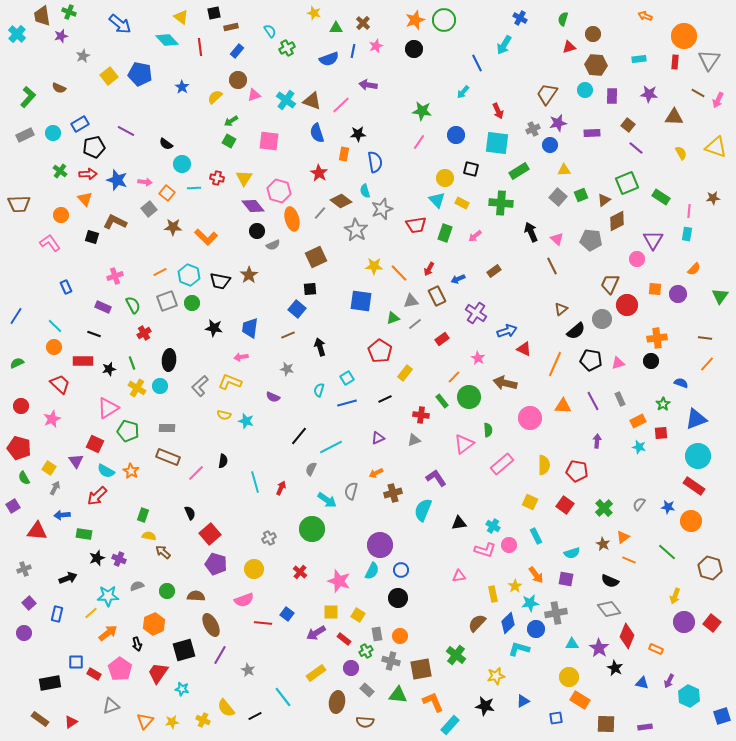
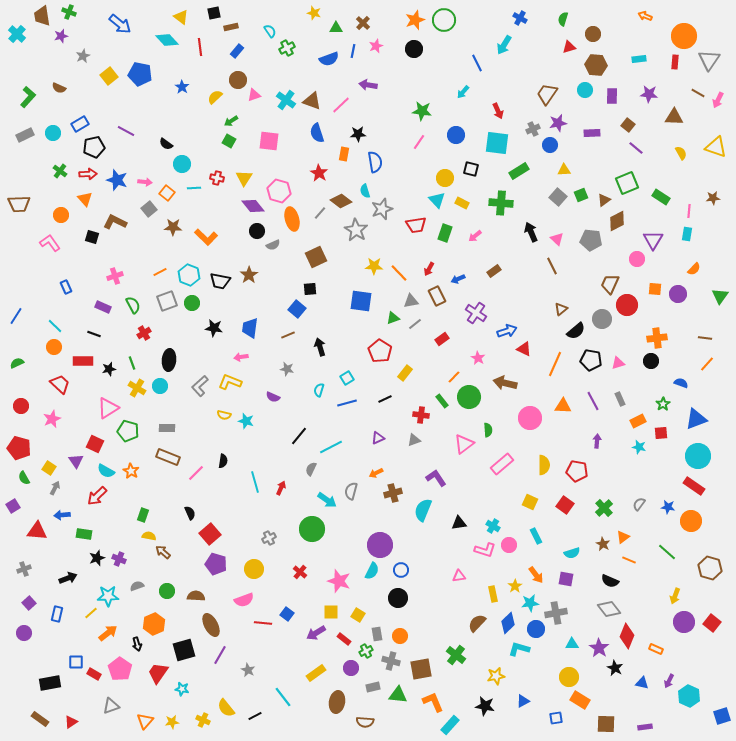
gray rectangle at (367, 690): moved 6 px right, 3 px up; rotated 56 degrees counterclockwise
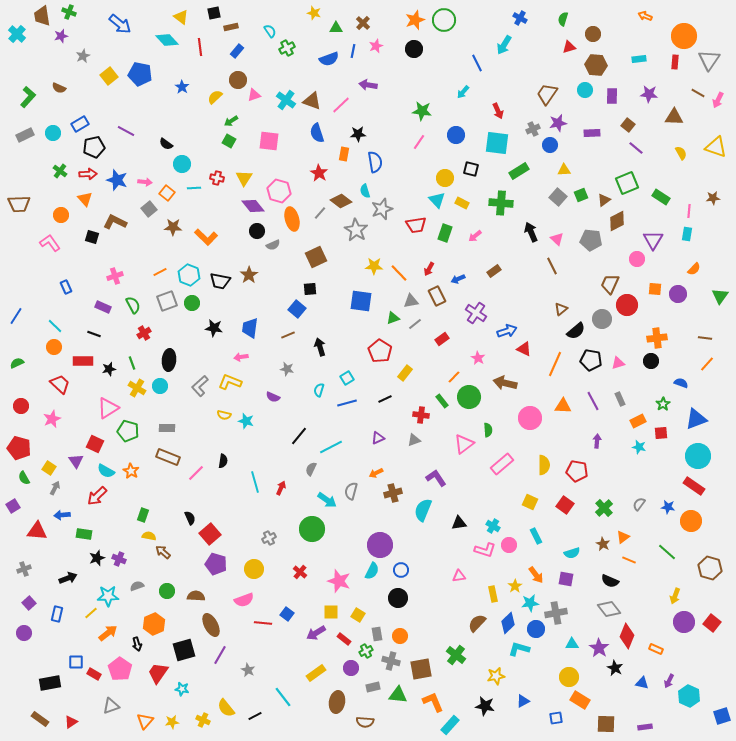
black semicircle at (190, 513): moved 5 px down
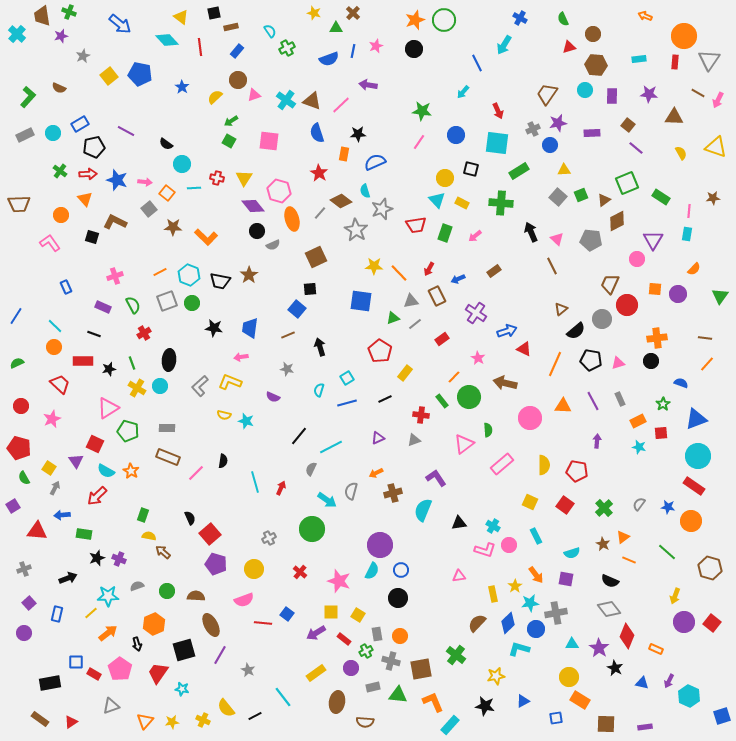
green semicircle at (563, 19): rotated 40 degrees counterclockwise
brown cross at (363, 23): moved 10 px left, 10 px up
blue semicircle at (375, 162): rotated 105 degrees counterclockwise
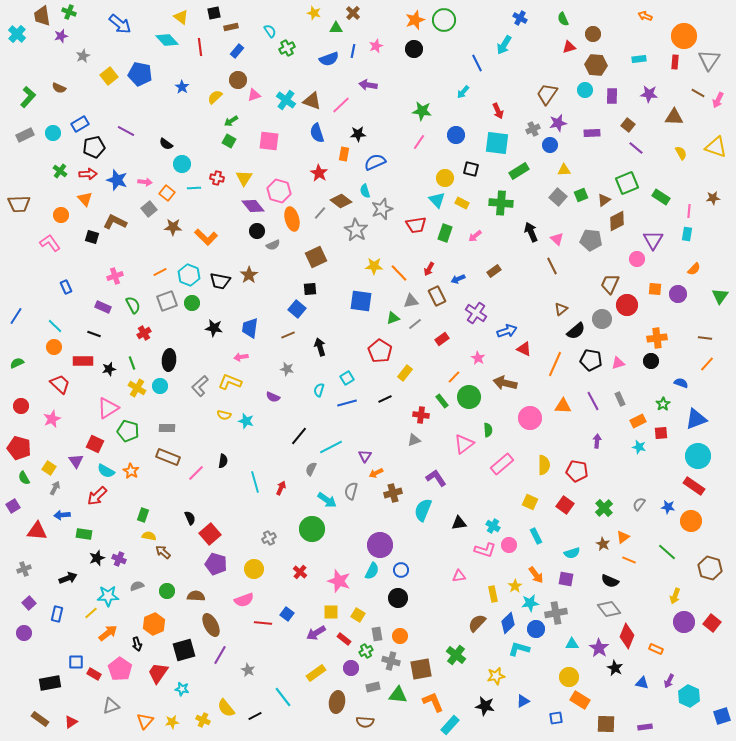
purple triangle at (378, 438): moved 13 px left, 18 px down; rotated 32 degrees counterclockwise
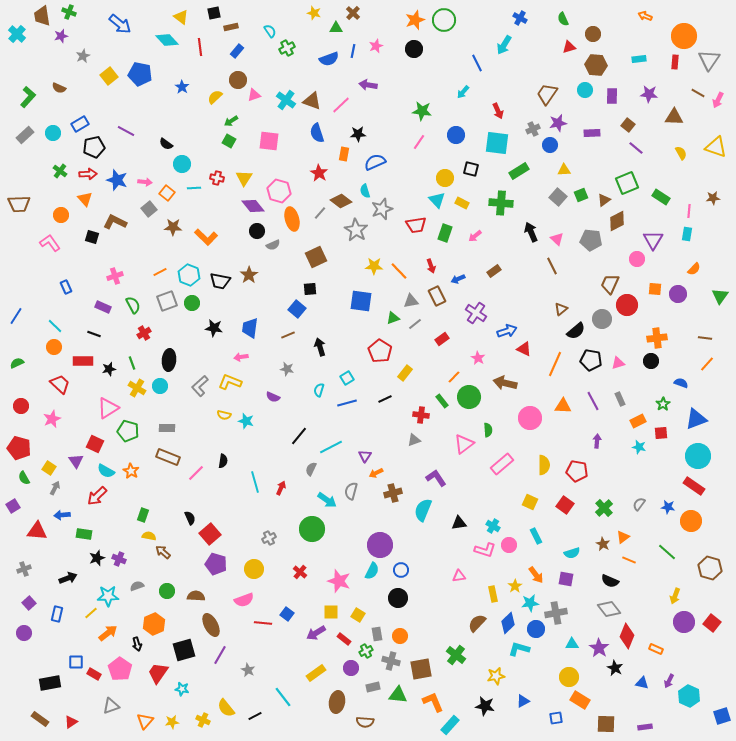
gray rectangle at (25, 135): rotated 18 degrees counterclockwise
red arrow at (429, 269): moved 2 px right, 3 px up; rotated 48 degrees counterclockwise
orange line at (399, 273): moved 2 px up
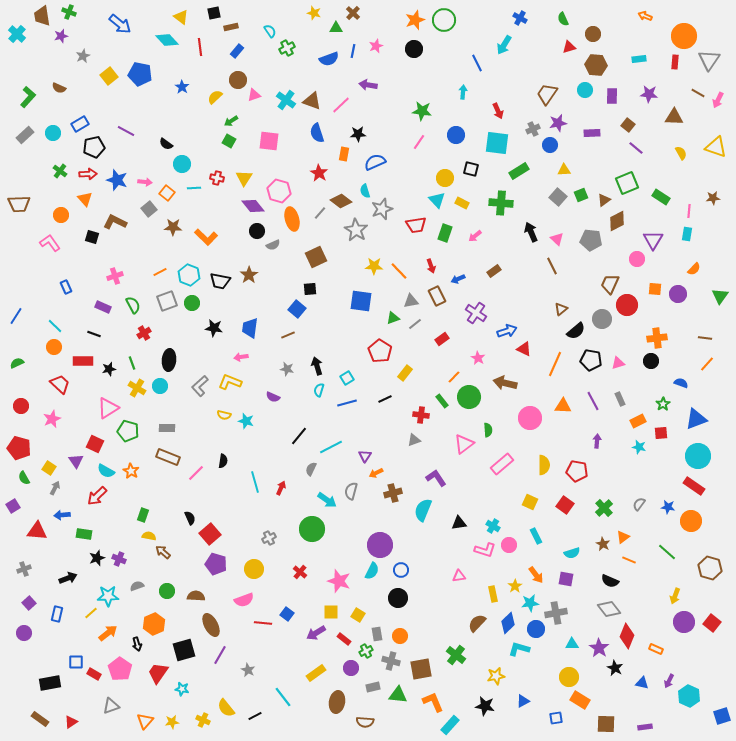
cyan arrow at (463, 92): rotated 144 degrees clockwise
black arrow at (320, 347): moved 3 px left, 19 px down
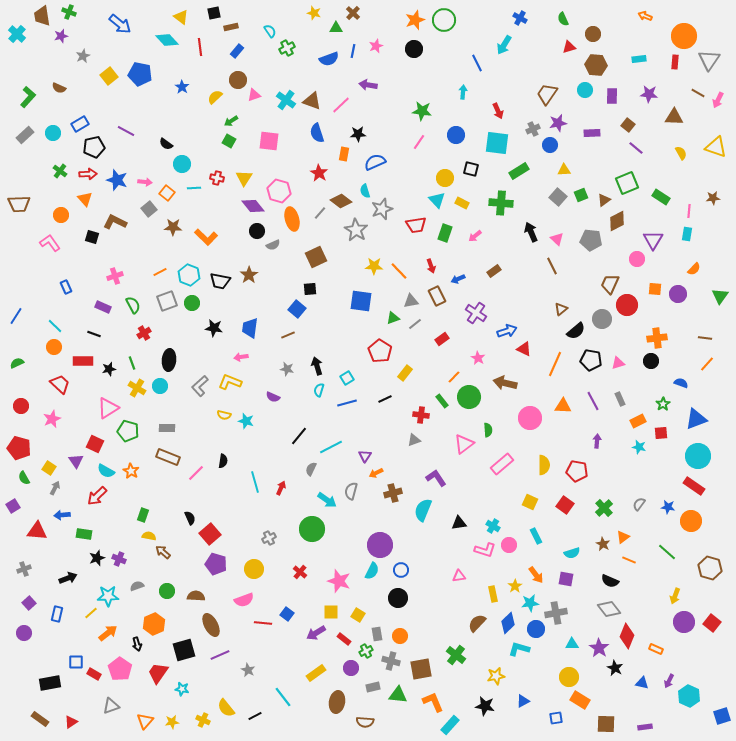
purple line at (220, 655): rotated 36 degrees clockwise
